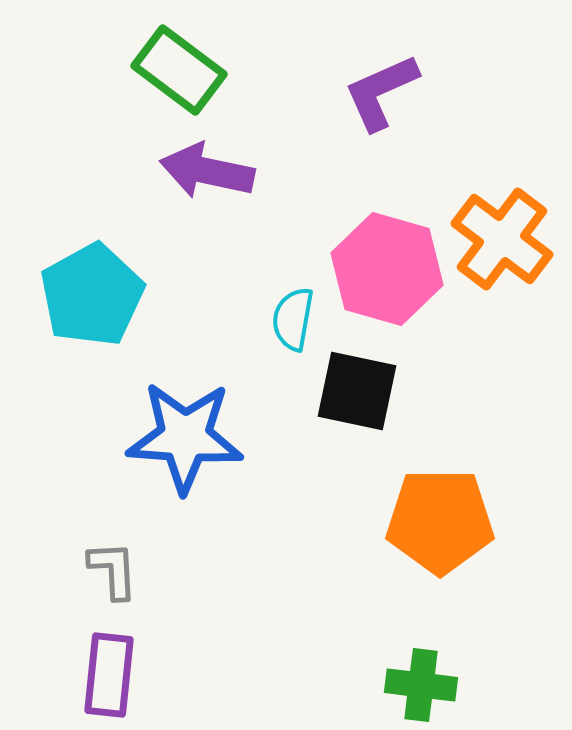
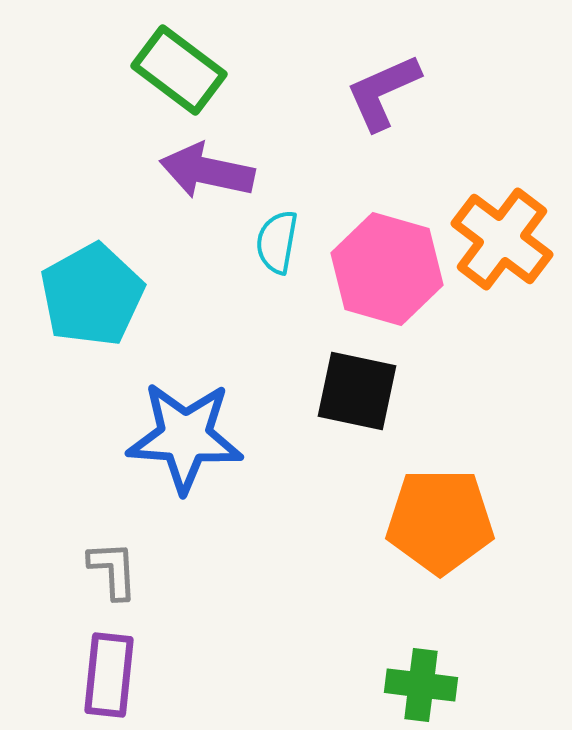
purple L-shape: moved 2 px right
cyan semicircle: moved 16 px left, 77 px up
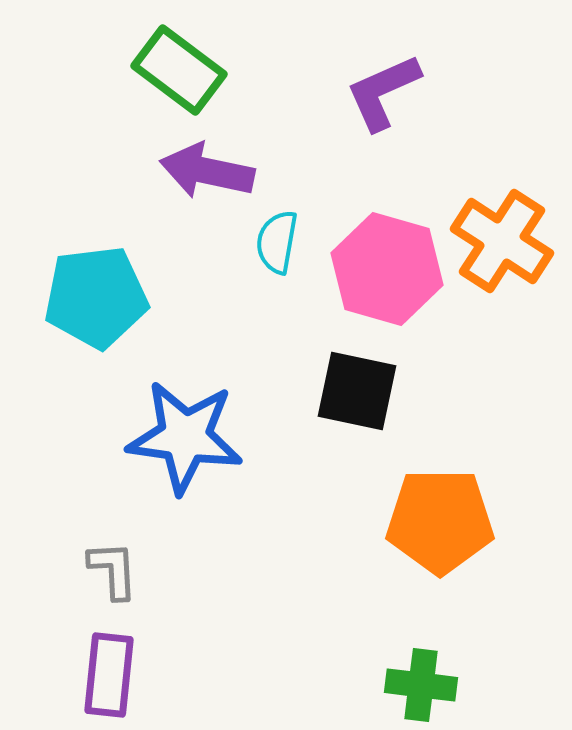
orange cross: moved 2 px down; rotated 4 degrees counterclockwise
cyan pentagon: moved 4 px right, 2 px down; rotated 22 degrees clockwise
blue star: rotated 4 degrees clockwise
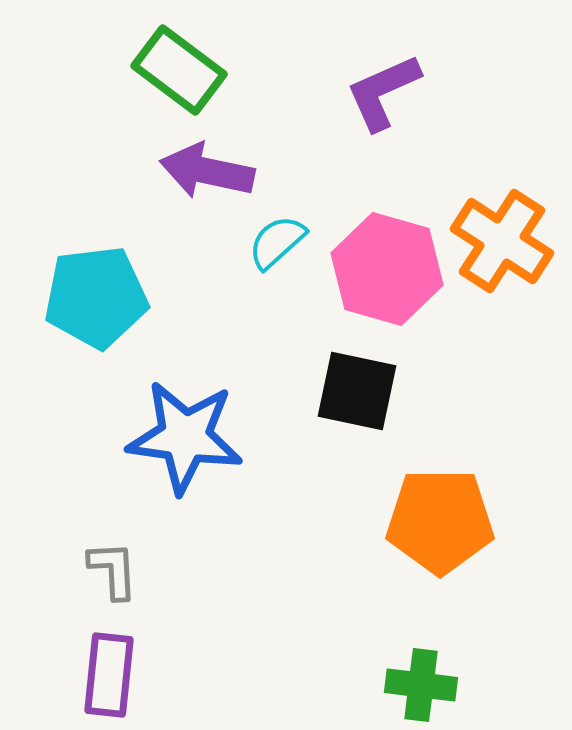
cyan semicircle: rotated 38 degrees clockwise
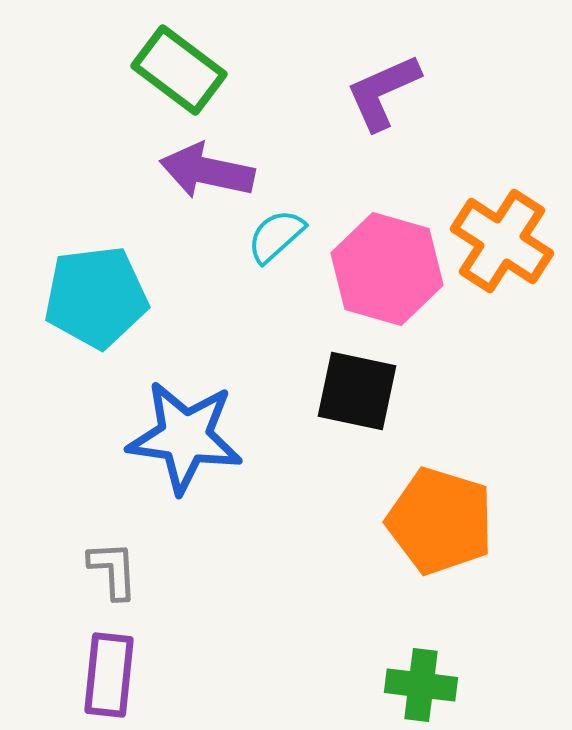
cyan semicircle: moved 1 px left, 6 px up
orange pentagon: rotated 17 degrees clockwise
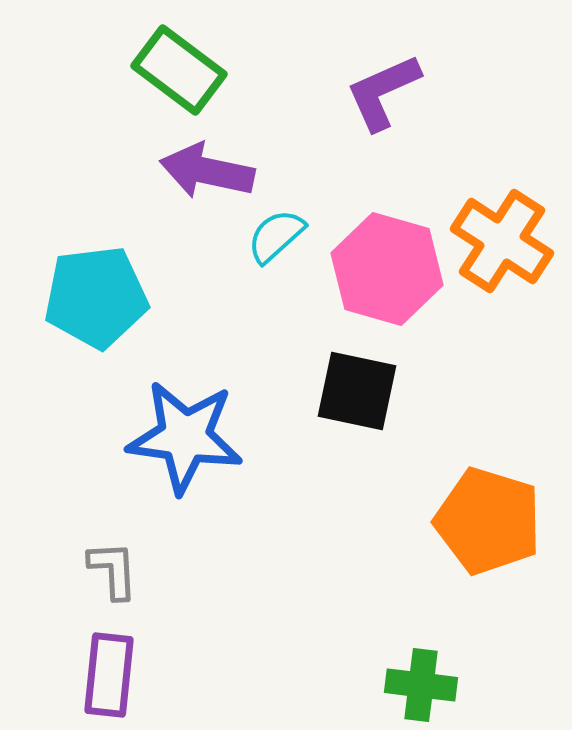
orange pentagon: moved 48 px right
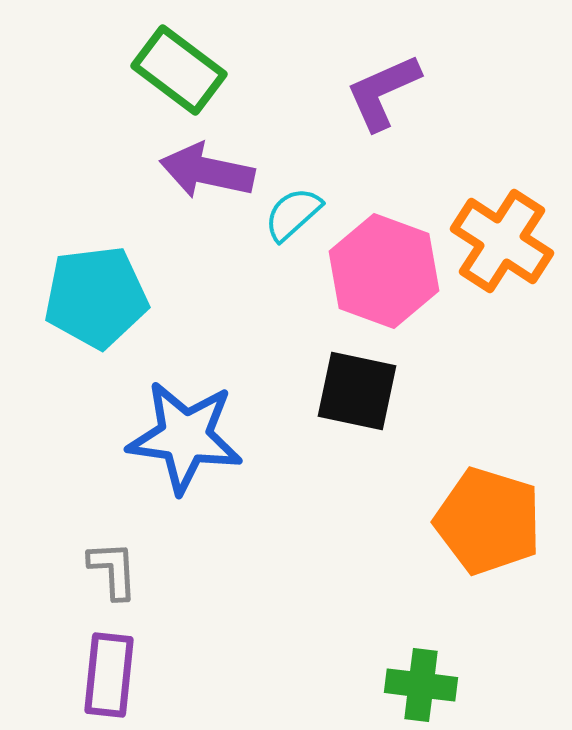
cyan semicircle: moved 17 px right, 22 px up
pink hexagon: moved 3 px left, 2 px down; rotated 4 degrees clockwise
